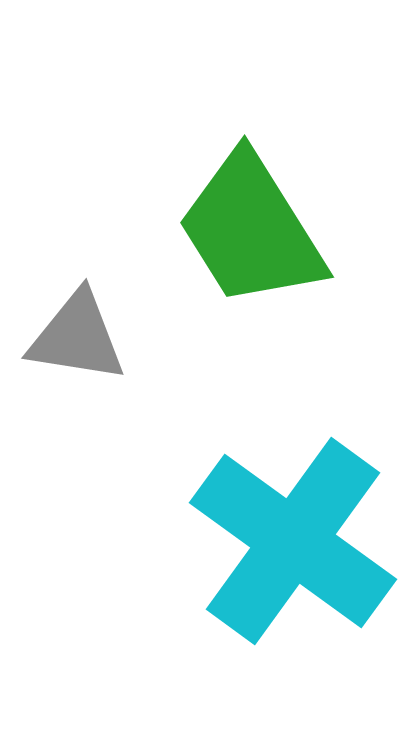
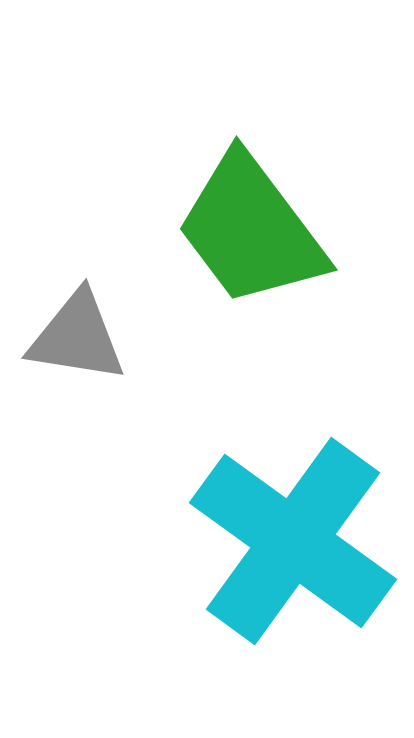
green trapezoid: rotated 5 degrees counterclockwise
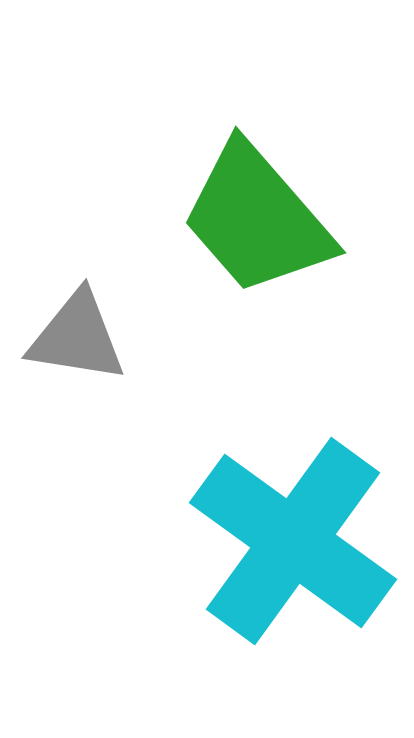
green trapezoid: moved 6 px right, 11 px up; rotated 4 degrees counterclockwise
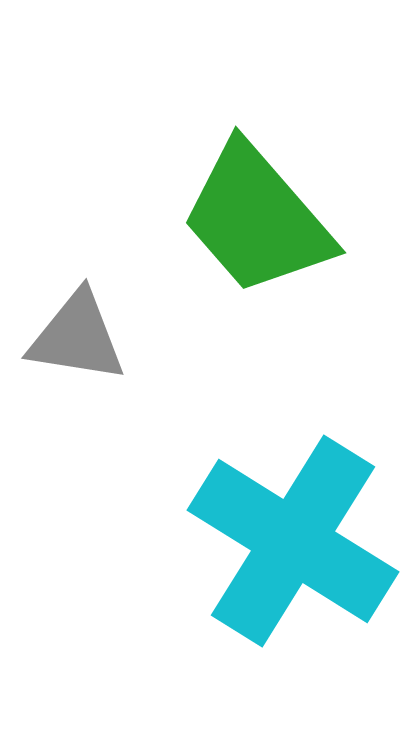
cyan cross: rotated 4 degrees counterclockwise
